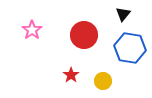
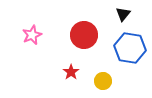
pink star: moved 5 px down; rotated 12 degrees clockwise
red star: moved 3 px up
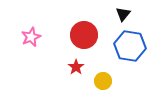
pink star: moved 1 px left, 2 px down
blue hexagon: moved 2 px up
red star: moved 5 px right, 5 px up
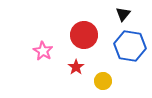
pink star: moved 12 px right, 14 px down; rotated 18 degrees counterclockwise
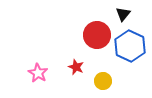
red circle: moved 13 px right
blue hexagon: rotated 16 degrees clockwise
pink star: moved 5 px left, 22 px down
red star: rotated 14 degrees counterclockwise
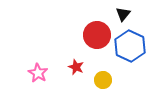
yellow circle: moved 1 px up
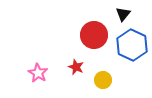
red circle: moved 3 px left
blue hexagon: moved 2 px right, 1 px up
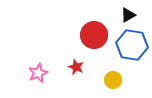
black triangle: moved 5 px right, 1 px down; rotated 21 degrees clockwise
blue hexagon: rotated 16 degrees counterclockwise
pink star: rotated 18 degrees clockwise
yellow circle: moved 10 px right
